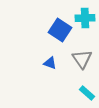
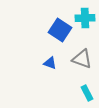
gray triangle: rotated 35 degrees counterclockwise
cyan rectangle: rotated 21 degrees clockwise
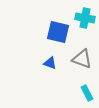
cyan cross: rotated 12 degrees clockwise
blue square: moved 2 px left, 2 px down; rotated 20 degrees counterclockwise
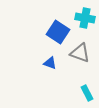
blue square: rotated 20 degrees clockwise
gray triangle: moved 2 px left, 6 px up
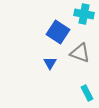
cyan cross: moved 1 px left, 4 px up
blue triangle: rotated 40 degrees clockwise
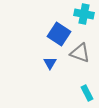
blue square: moved 1 px right, 2 px down
